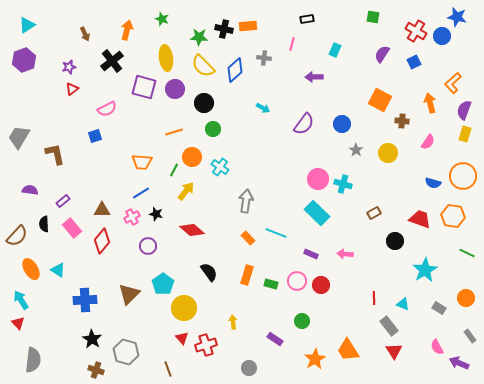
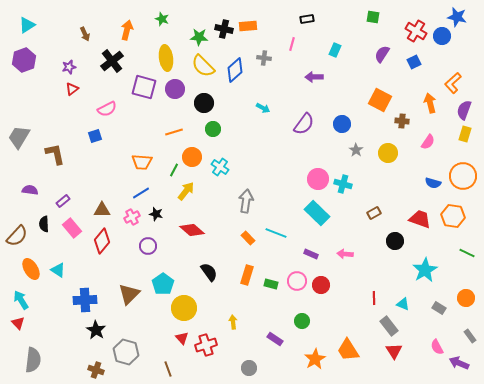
black star at (92, 339): moved 4 px right, 9 px up
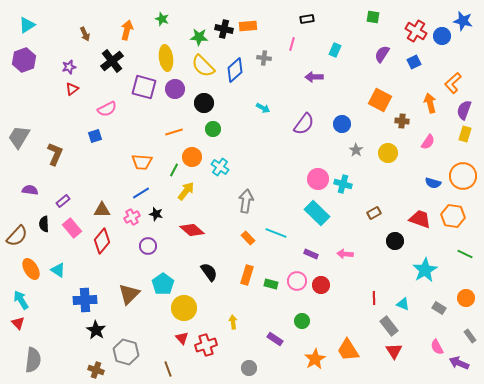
blue star at (457, 17): moved 6 px right, 4 px down
brown L-shape at (55, 154): rotated 35 degrees clockwise
green line at (467, 253): moved 2 px left, 1 px down
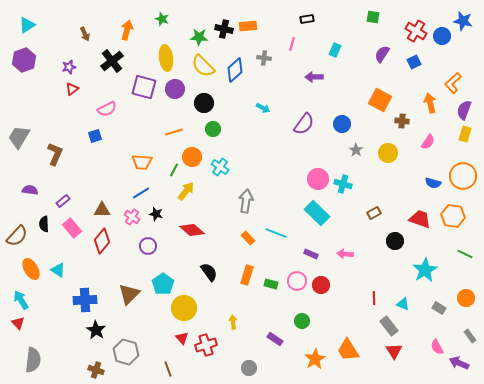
pink cross at (132, 217): rotated 28 degrees counterclockwise
